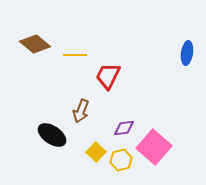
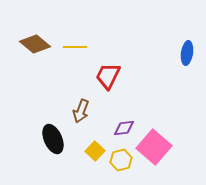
yellow line: moved 8 px up
black ellipse: moved 1 px right, 4 px down; rotated 32 degrees clockwise
yellow square: moved 1 px left, 1 px up
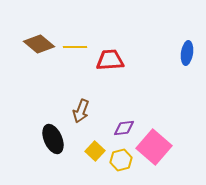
brown diamond: moved 4 px right
red trapezoid: moved 2 px right, 16 px up; rotated 60 degrees clockwise
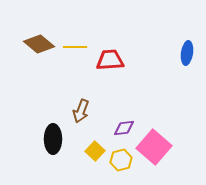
black ellipse: rotated 24 degrees clockwise
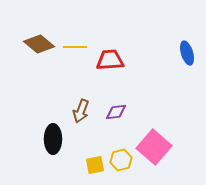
blue ellipse: rotated 25 degrees counterclockwise
purple diamond: moved 8 px left, 16 px up
yellow square: moved 14 px down; rotated 36 degrees clockwise
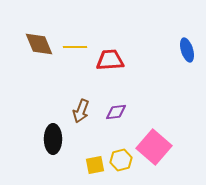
brown diamond: rotated 28 degrees clockwise
blue ellipse: moved 3 px up
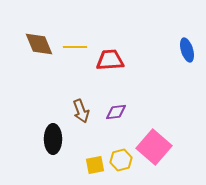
brown arrow: rotated 40 degrees counterclockwise
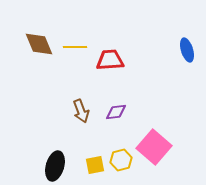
black ellipse: moved 2 px right, 27 px down; rotated 16 degrees clockwise
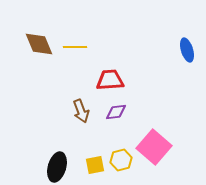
red trapezoid: moved 20 px down
black ellipse: moved 2 px right, 1 px down
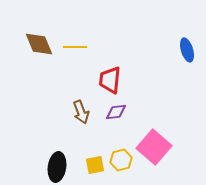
red trapezoid: rotated 80 degrees counterclockwise
brown arrow: moved 1 px down
black ellipse: rotated 8 degrees counterclockwise
